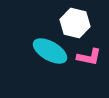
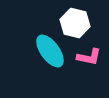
cyan ellipse: rotated 24 degrees clockwise
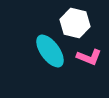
pink L-shape: rotated 10 degrees clockwise
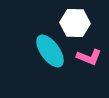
white hexagon: rotated 12 degrees counterclockwise
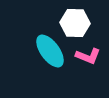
pink L-shape: moved 1 px left, 1 px up
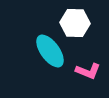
pink L-shape: moved 15 px down
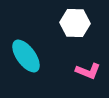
cyan ellipse: moved 24 px left, 5 px down
